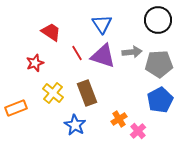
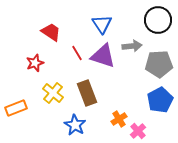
gray arrow: moved 6 px up
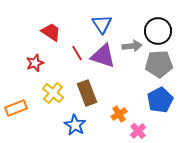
black circle: moved 11 px down
orange cross: moved 5 px up
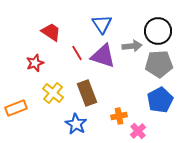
orange cross: moved 2 px down; rotated 21 degrees clockwise
blue star: moved 1 px right, 1 px up
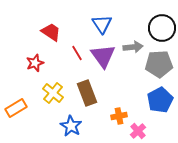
black circle: moved 4 px right, 3 px up
gray arrow: moved 1 px right, 1 px down
purple triangle: rotated 36 degrees clockwise
orange rectangle: rotated 10 degrees counterclockwise
blue star: moved 5 px left, 2 px down
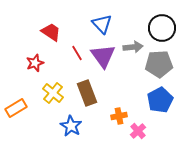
blue triangle: rotated 10 degrees counterclockwise
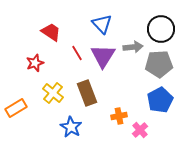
black circle: moved 1 px left, 1 px down
purple triangle: rotated 8 degrees clockwise
blue star: moved 1 px down
pink cross: moved 2 px right, 1 px up
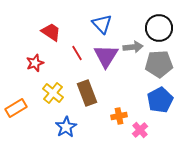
black circle: moved 2 px left, 1 px up
purple triangle: moved 3 px right
blue star: moved 5 px left; rotated 10 degrees clockwise
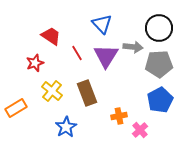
red trapezoid: moved 4 px down
gray arrow: rotated 12 degrees clockwise
yellow cross: moved 1 px left, 2 px up
